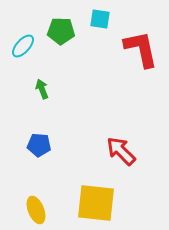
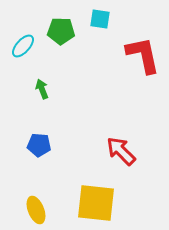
red L-shape: moved 2 px right, 6 px down
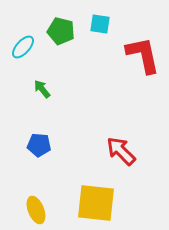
cyan square: moved 5 px down
green pentagon: rotated 12 degrees clockwise
cyan ellipse: moved 1 px down
green arrow: rotated 18 degrees counterclockwise
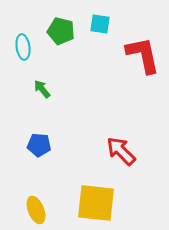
cyan ellipse: rotated 50 degrees counterclockwise
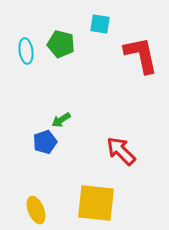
green pentagon: moved 13 px down
cyan ellipse: moved 3 px right, 4 px down
red L-shape: moved 2 px left
green arrow: moved 19 px right, 31 px down; rotated 84 degrees counterclockwise
blue pentagon: moved 6 px right, 3 px up; rotated 25 degrees counterclockwise
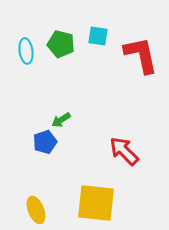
cyan square: moved 2 px left, 12 px down
red arrow: moved 3 px right
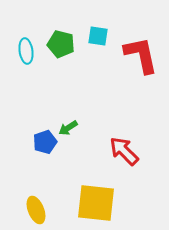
green arrow: moved 7 px right, 8 px down
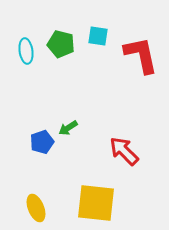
blue pentagon: moved 3 px left
yellow ellipse: moved 2 px up
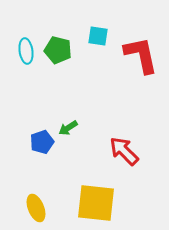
green pentagon: moved 3 px left, 6 px down
